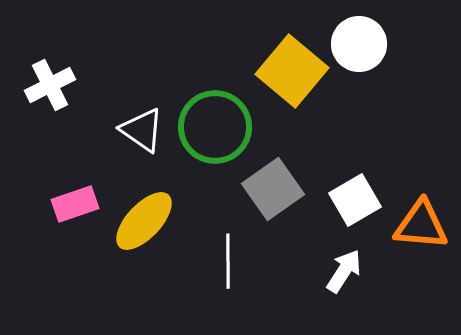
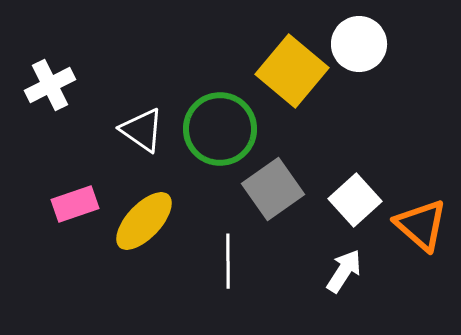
green circle: moved 5 px right, 2 px down
white square: rotated 12 degrees counterclockwise
orange triangle: rotated 36 degrees clockwise
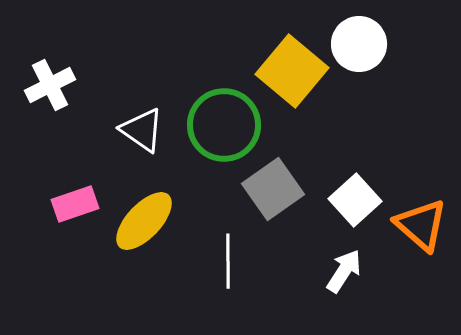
green circle: moved 4 px right, 4 px up
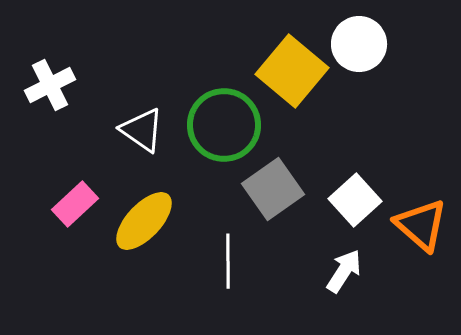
pink rectangle: rotated 24 degrees counterclockwise
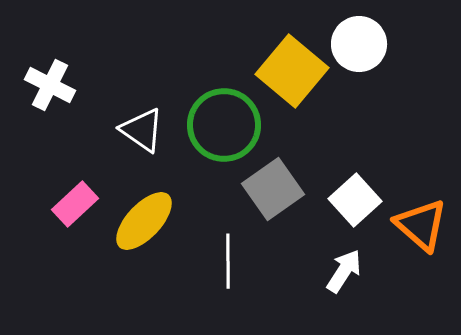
white cross: rotated 36 degrees counterclockwise
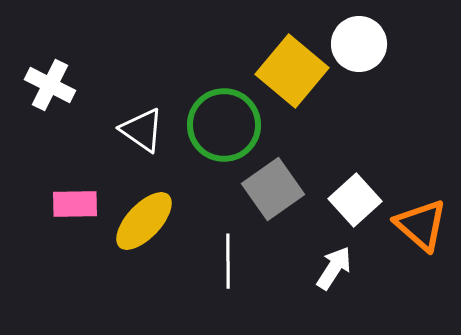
pink rectangle: rotated 42 degrees clockwise
white arrow: moved 10 px left, 3 px up
